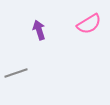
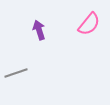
pink semicircle: rotated 20 degrees counterclockwise
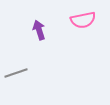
pink semicircle: moved 6 px left, 4 px up; rotated 40 degrees clockwise
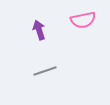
gray line: moved 29 px right, 2 px up
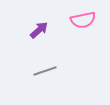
purple arrow: rotated 66 degrees clockwise
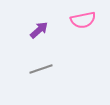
gray line: moved 4 px left, 2 px up
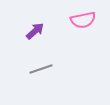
purple arrow: moved 4 px left, 1 px down
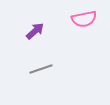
pink semicircle: moved 1 px right, 1 px up
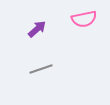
purple arrow: moved 2 px right, 2 px up
